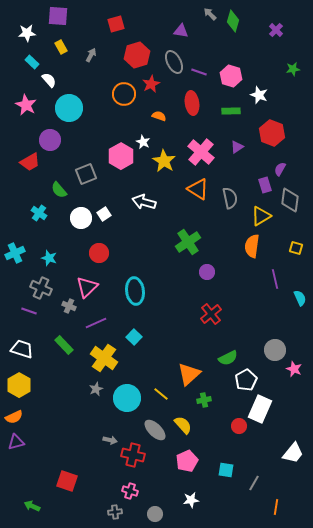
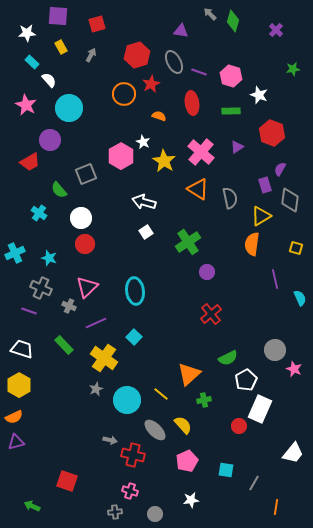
red square at (116, 24): moved 19 px left
white square at (104, 214): moved 42 px right, 18 px down
orange semicircle at (252, 246): moved 2 px up
red circle at (99, 253): moved 14 px left, 9 px up
cyan circle at (127, 398): moved 2 px down
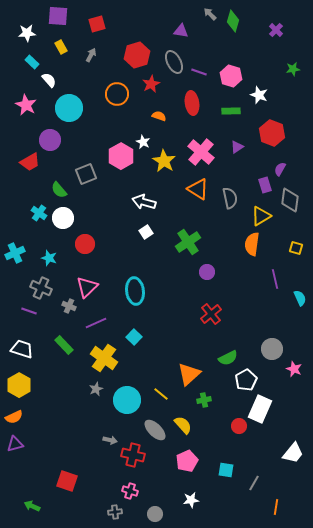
orange circle at (124, 94): moved 7 px left
white circle at (81, 218): moved 18 px left
gray circle at (275, 350): moved 3 px left, 1 px up
purple triangle at (16, 442): moved 1 px left, 2 px down
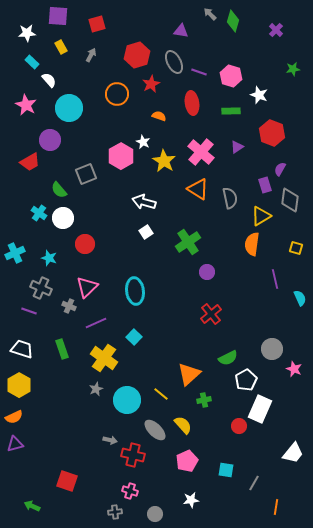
green rectangle at (64, 345): moved 2 px left, 4 px down; rotated 24 degrees clockwise
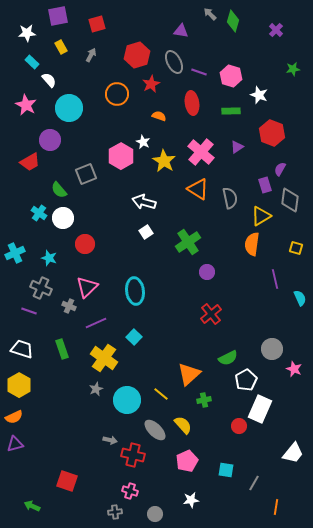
purple square at (58, 16): rotated 15 degrees counterclockwise
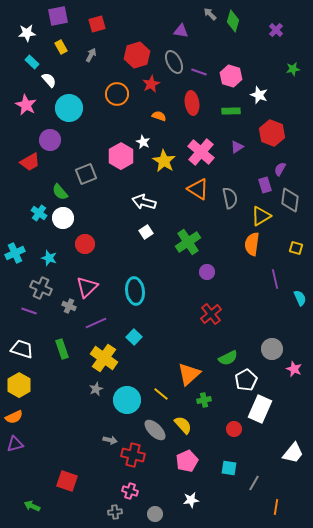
green semicircle at (59, 190): moved 1 px right, 2 px down
red circle at (239, 426): moved 5 px left, 3 px down
cyan square at (226, 470): moved 3 px right, 2 px up
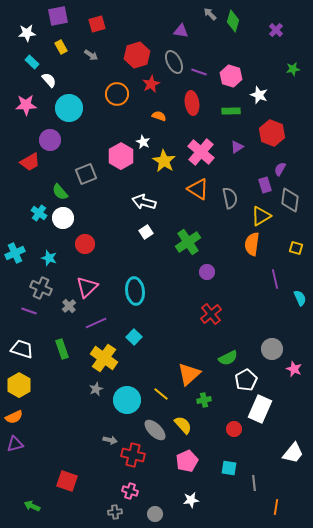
gray arrow at (91, 55): rotated 96 degrees clockwise
pink star at (26, 105): rotated 30 degrees counterclockwise
gray cross at (69, 306): rotated 24 degrees clockwise
gray line at (254, 483): rotated 35 degrees counterclockwise
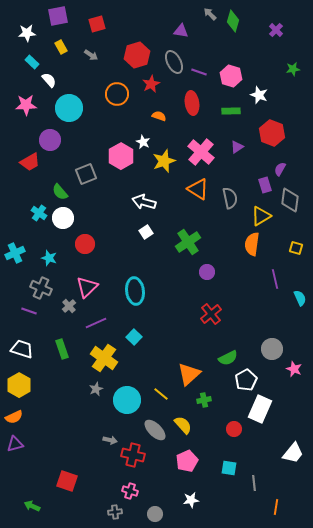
yellow star at (164, 161): rotated 20 degrees clockwise
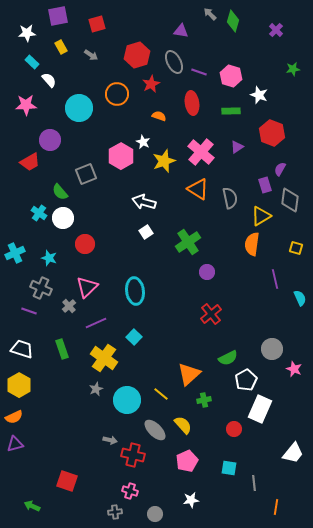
cyan circle at (69, 108): moved 10 px right
